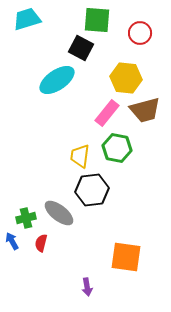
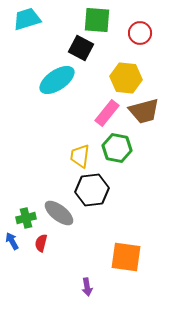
brown trapezoid: moved 1 px left, 1 px down
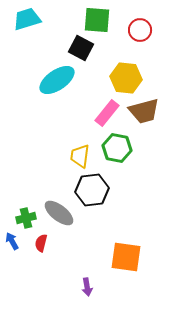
red circle: moved 3 px up
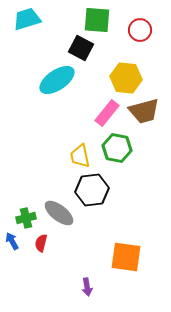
yellow trapezoid: rotated 20 degrees counterclockwise
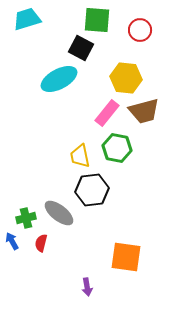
cyan ellipse: moved 2 px right, 1 px up; rotated 6 degrees clockwise
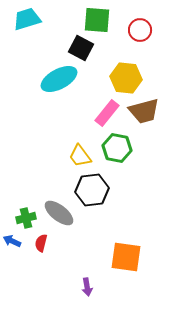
yellow trapezoid: rotated 25 degrees counterclockwise
blue arrow: rotated 36 degrees counterclockwise
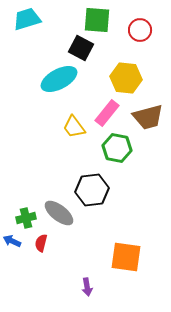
brown trapezoid: moved 4 px right, 6 px down
yellow trapezoid: moved 6 px left, 29 px up
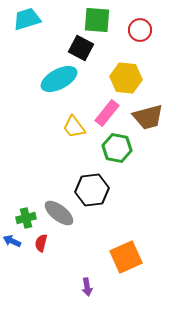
orange square: rotated 32 degrees counterclockwise
